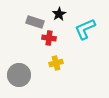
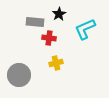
gray rectangle: rotated 12 degrees counterclockwise
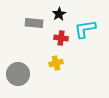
gray rectangle: moved 1 px left, 1 px down
cyan L-shape: rotated 15 degrees clockwise
red cross: moved 12 px right
gray circle: moved 1 px left, 1 px up
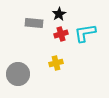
cyan L-shape: moved 4 px down
red cross: moved 4 px up; rotated 24 degrees counterclockwise
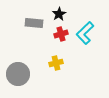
cyan L-shape: rotated 35 degrees counterclockwise
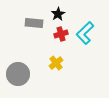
black star: moved 1 px left
yellow cross: rotated 24 degrees counterclockwise
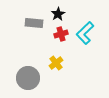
gray circle: moved 10 px right, 4 px down
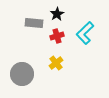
black star: moved 1 px left
red cross: moved 4 px left, 2 px down
gray circle: moved 6 px left, 4 px up
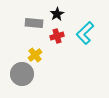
yellow cross: moved 21 px left, 8 px up
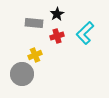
yellow cross: rotated 16 degrees clockwise
